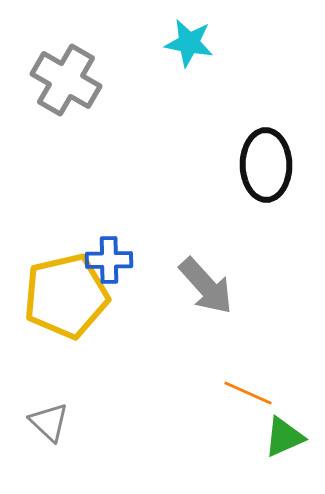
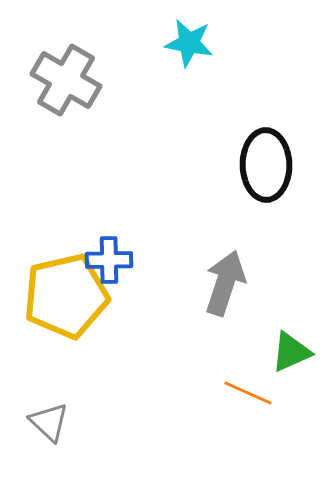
gray arrow: moved 19 px right, 3 px up; rotated 120 degrees counterclockwise
green triangle: moved 7 px right, 85 px up
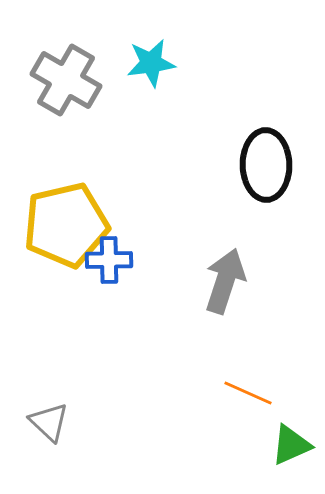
cyan star: moved 38 px left, 20 px down; rotated 18 degrees counterclockwise
gray arrow: moved 2 px up
yellow pentagon: moved 71 px up
green triangle: moved 93 px down
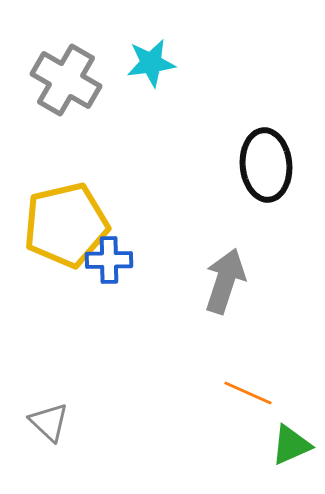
black ellipse: rotated 4 degrees counterclockwise
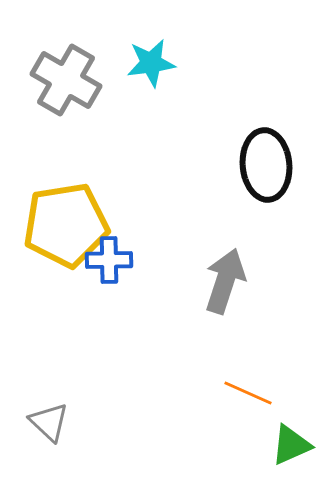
yellow pentagon: rotated 4 degrees clockwise
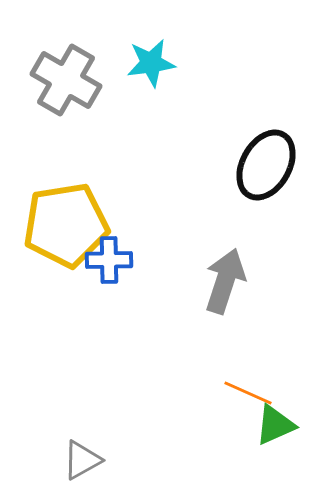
black ellipse: rotated 34 degrees clockwise
gray triangle: moved 33 px right, 38 px down; rotated 48 degrees clockwise
green triangle: moved 16 px left, 20 px up
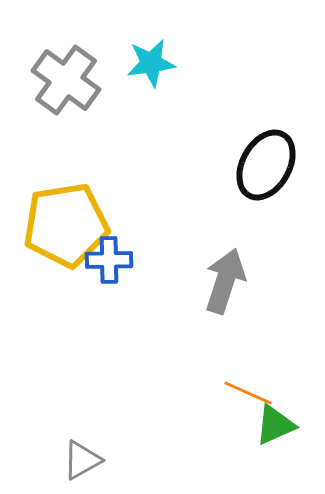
gray cross: rotated 6 degrees clockwise
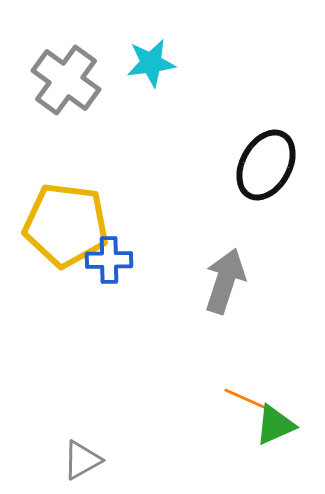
yellow pentagon: rotated 16 degrees clockwise
orange line: moved 7 px down
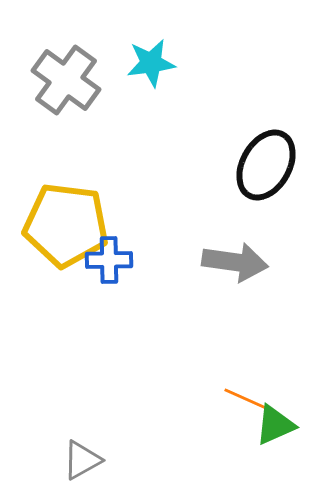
gray arrow: moved 10 px right, 19 px up; rotated 80 degrees clockwise
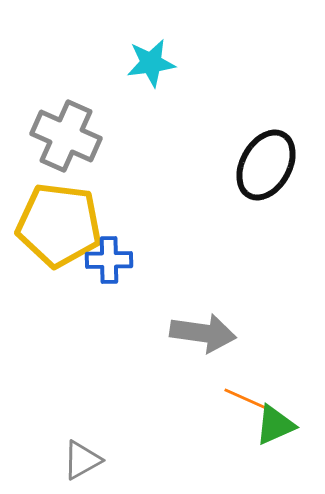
gray cross: moved 56 px down; rotated 12 degrees counterclockwise
yellow pentagon: moved 7 px left
gray arrow: moved 32 px left, 71 px down
